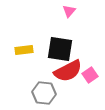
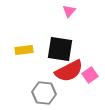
red semicircle: moved 1 px right
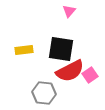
black square: moved 1 px right
red semicircle: moved 1 px right
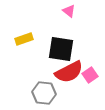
pink triangle: rotated 32 degrees counterclockwise
yellow rectangle: moved 11 px up; rotated 12 degrees counterclockwise
red semicircle: moved 1 px left, 1 px down
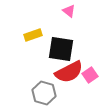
yellow rectangle: moved 9 px right, 4 px up
gray hexagon: rotated 10 degrees clockwise
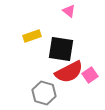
yellow rectangle: moved 1 px left, 1 px down
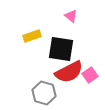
pink triangle: moved 2 px right, 5 px down
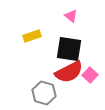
black square: moved 8 px right
pink square: rotated 14 degrees counterclockwise
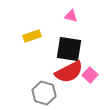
pink triangle: rotated 24 degrees counterclockwise
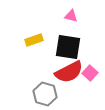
yellow rectangle: moved 2 px right, 4 px down
black square: moved 1 px left, 2 px up
pink square: moved 2 px up
gray hexagon: moved 1 px right, 1 px down
